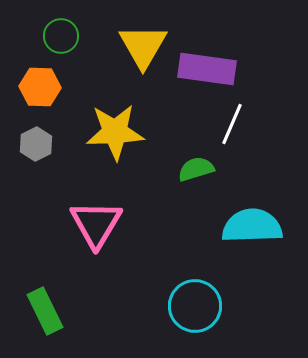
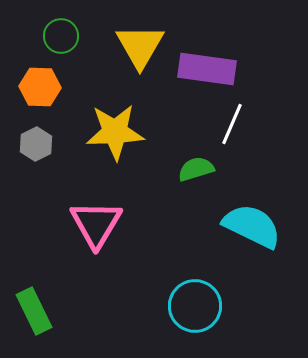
yellow triangle: moved 3 px left
cyan semicircle: rotated 28 degrees clockwise
green rectangle: moved 11 px left
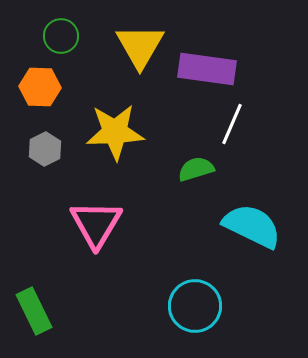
gray hexagon: moved 9 px right, 5 px down
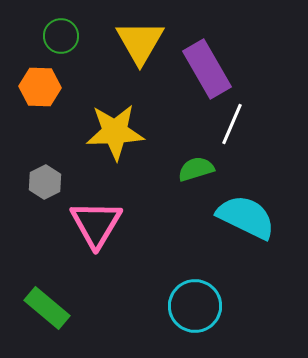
yellow triangle: moved 4 px up
purple rectangle: rotated 52 degrees clockwise
gray hexagon: moved 33 px down
cyan semicircle: moved 6 px left, 9 px up
green rectangle: moved 13 px right, 3 px up; rotated 24 degrees counterclockwise
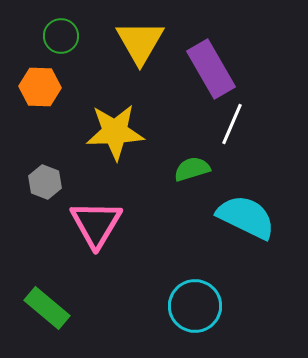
purple rectangle: moved 4 px right
green semicircle: moved 4 px left
gray hexagon: rotated 12 degrees counterclockwise
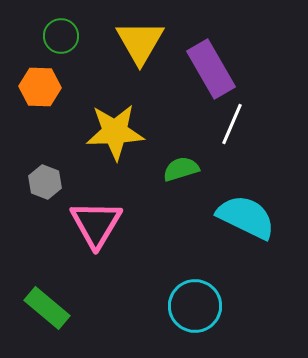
green semicircle: moved 11 px left
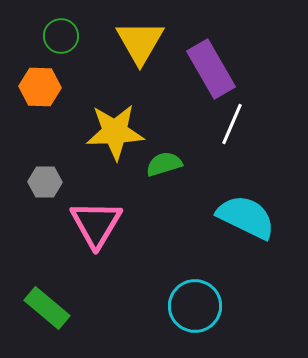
green semicircle: moved 17 px left, 5 px up
gray hexagon: rotated 20 degrees counterclockwise
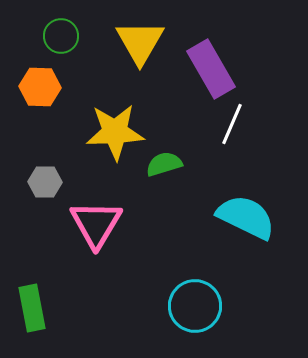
green rectangle: moved 15 px left; rotated 39 degrees clockwise
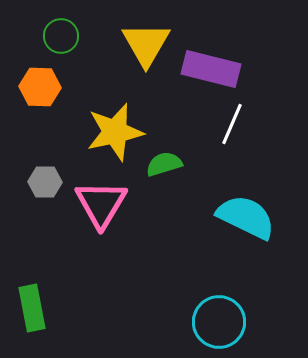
yellow triangle: moved 6 px right, 2 px down
purple rectangle: rotated 46 degrees counterclockwise
yellow star: rotated 10 degrees counterclockwise
pink triangle: moved 5 px right, 20 px up
cyan circle: moved 24 px right, 16 px down
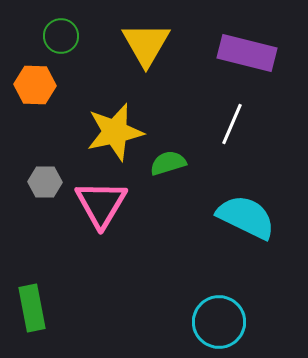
purple rectangle: moved 36 px right, 16 px up
orange hexagon: moved 5 px left, 2 px up
green semicircle: moved 4 px right, 1 px up
